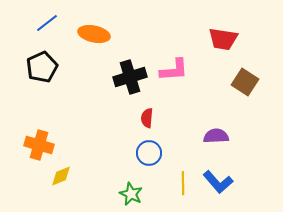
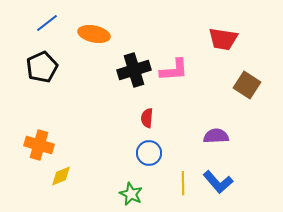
black cross: moved 4 px right, 7 px up
brown square: moved 2 px right, 3 px down
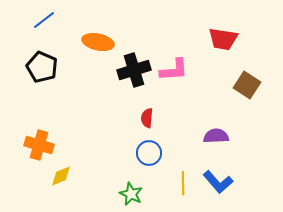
blue line: moved 3 px left, 3 px up
orange ellipse: moved 4 px right, 8 px down
black pentagon: rotated 24 degrees counterclockwise
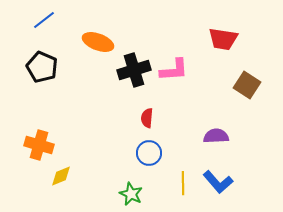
orange ellipse: rotated 8 degrees clockwise
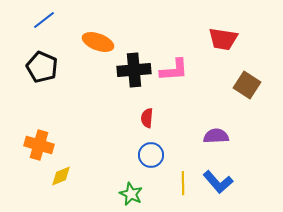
black cross: rotated 12 degrees clockwise
blue circle: moved 2 px right, 2 px down
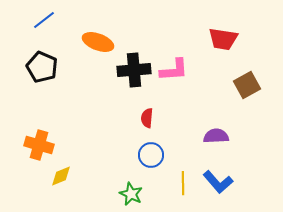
brown square: rotated 28 degrees clockwise
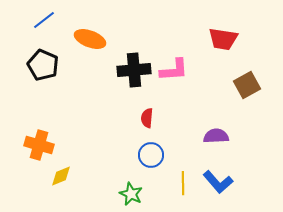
orange ellipse: moved 8 px left, 3 px up
black pentagon: moved 1 px right, 2 px up
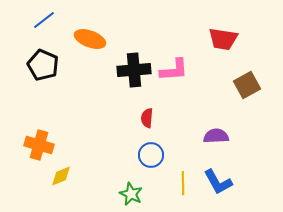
blue L-shape: rotated 12 degrees clockwise
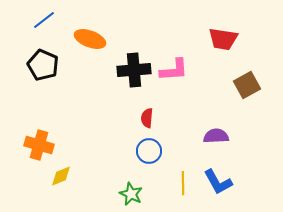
blue circle: moved 2 px left, 4 px up
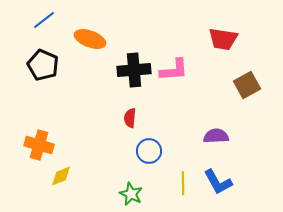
red semicircle: moved 17 px left
